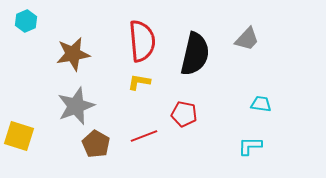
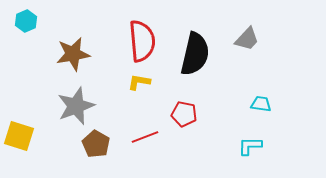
red line: moved 1 px right, 1 px down
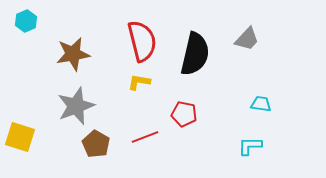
red semicircle: rotated 9 degrees counterclockwise
yellow square: moved 1 px right, 1 px down
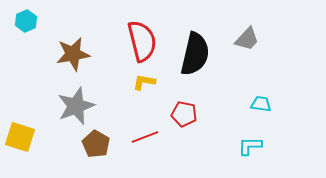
yellow L-shape: moved 5 px right
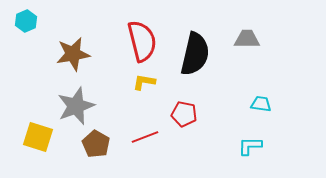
gray trapezoid: rotated 132 degrees counterclockwise
yellow square: moved 18 px right
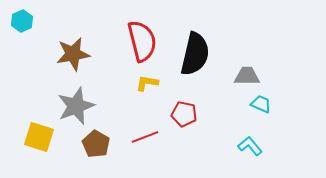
cyan hexagon: moved 4 px left
gray trapezoid: moved 37 px down
yellow L-shape: moved 3 px right, 1 px down
cyan trapezoid: rotated 15 degrees clockwise
yellow square: moved 1 px right
cyan L-shape: rotated 50 degrees clockwise
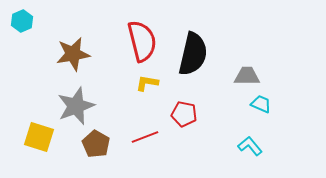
black semicircle: moved 2 px left
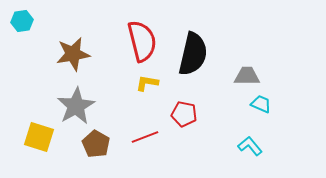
cyan hexagon: rotated 15 degrees clockwise
gray star: rotated 9 degrees counterclockwise
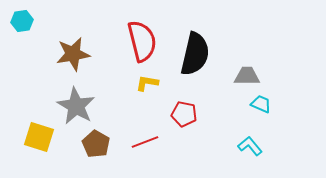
black semicircle: moved 2 px right
gray star: rotated 12 degrees counterclockwise
red line: moved 5 px down
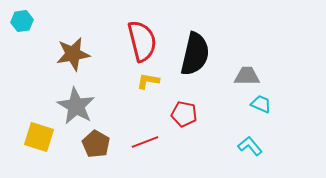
yellow L-shape: moved 1 px right, 2 px up
